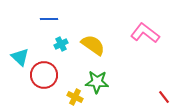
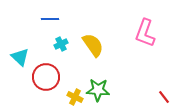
blue line: moved 1 px right
pink L-shape: rotated 108 degrees counterclockwise
yellow semicircle: rotated 20 degrees clockwise
red circle: moved 2 px right, 2 px down
green star: moved 1 px right, 8 px down
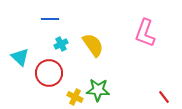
red circle: moved 3 px right, 4 px up
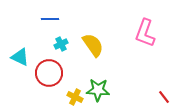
cyan triangle: rotated 18 degrees counterclockwise
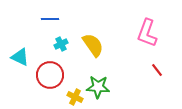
pink L-shape: moved 2 px right
red circle: moved 1 px right, 2 px down
green star: moved 3 px up
red line: moved 7 px left, 27 px up
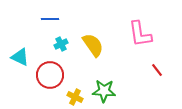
pink L-shape: moved 7 px left, 1 px down; rotated 28 degrees counterclockwise
green star: moved 6 px right, 4 px down
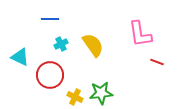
red line: moved 8 px up; rotated 32 degrees counterclockwise
green star: moved 3 px left, 2 px down; rotated 10 degrees counterclockwise
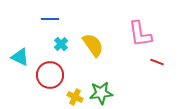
cyan cross: rotated 16 degrees counterclockwise
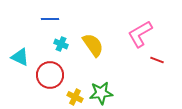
pink L-shape: rotated 68 degrees clockwise
cyan cross: rotated 24 degrees counterclockwise
red line: moved 2 px up
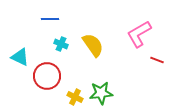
pink L-shape: moved 1 px left
red circle: moved 3 px left, 1 px down
